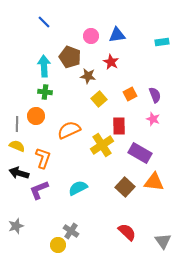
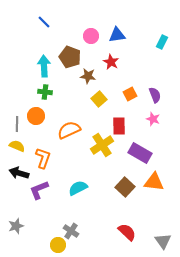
cyan rectangle: rotated 56 degrees counterclockwise
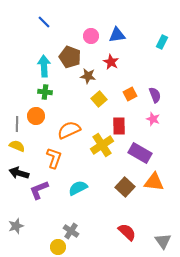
orange L-shape: moved 11 px right
yellow circle: moved 2 px down
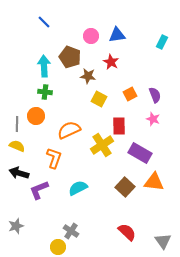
yellow square: rotated 21 degrees counterclockwise
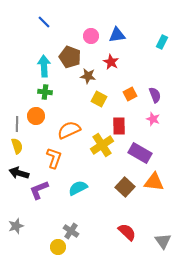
yellow semicircle: rotated 49 degrees clockwise
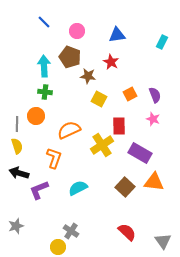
pink circle: moved 14 px left, 5 px up
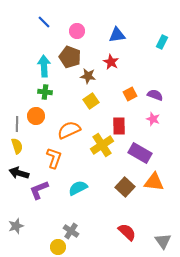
purple semicircle: rotated 49 degrees counterclockwise
yellow square: moved 8 px left, 2 px down; rotated 28 degrees clockwise
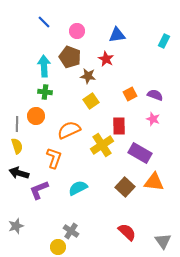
cyan rectangle: moved 2 px right, 1 px up
red star: moved 5 px left, 3 px up
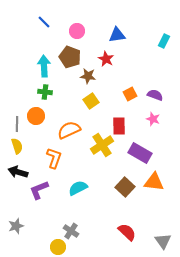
black arrow: moved 1 px left, 1 px up
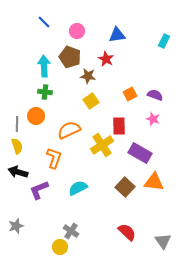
yellow circle: moved 2 px right
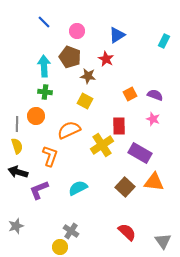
blue triangle: rotated 24 degrees counterclockwise
yellow square: moved 6 px left; rotated 28 degrees counterclockwise
orange L-shape: moved 4 px left, 2 px up
